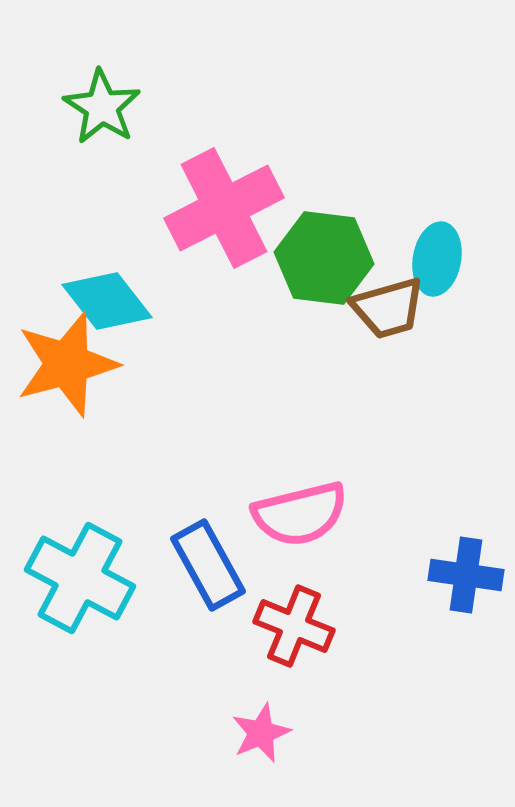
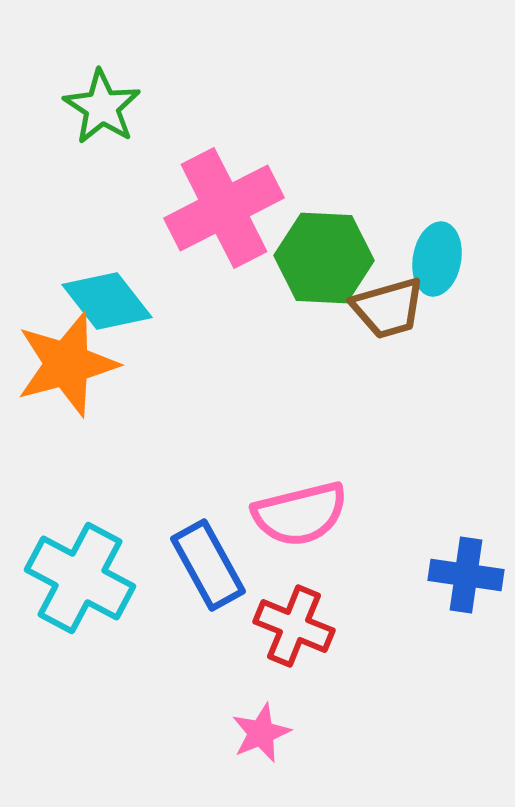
green hexagon: rotated 4 degrees counterclockwise
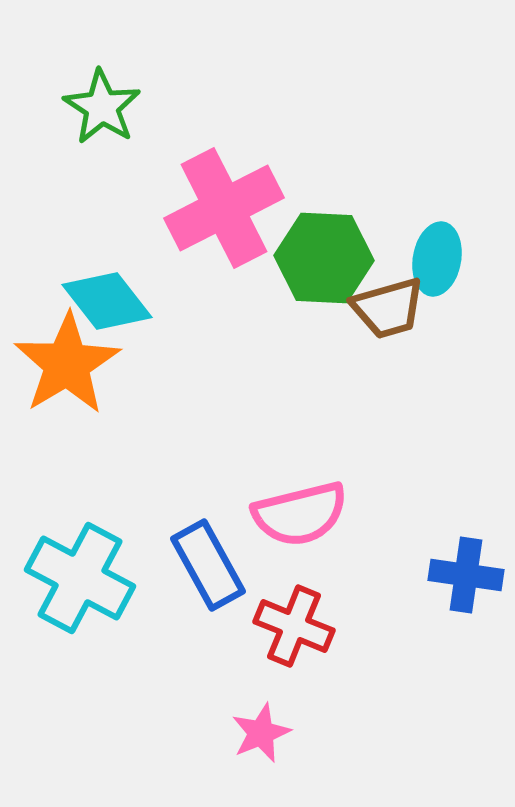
orange star: rotated 16 degrees counterclockwise
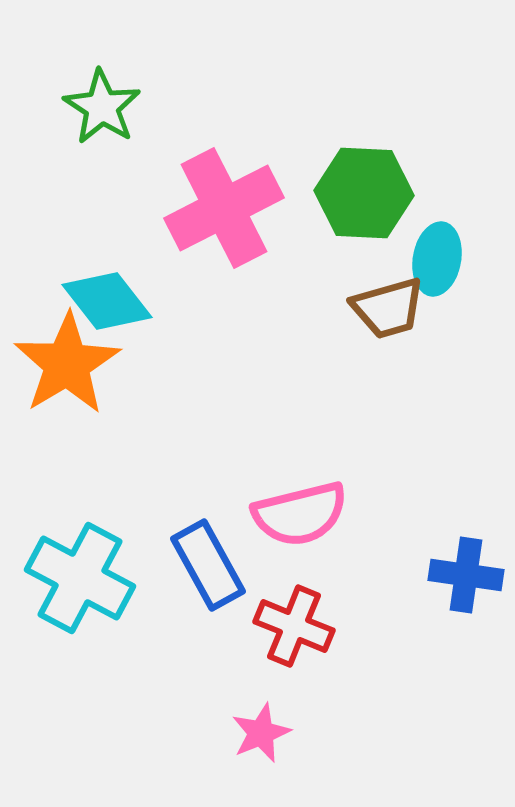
green hexagon: moved 40 px right, 65 px up
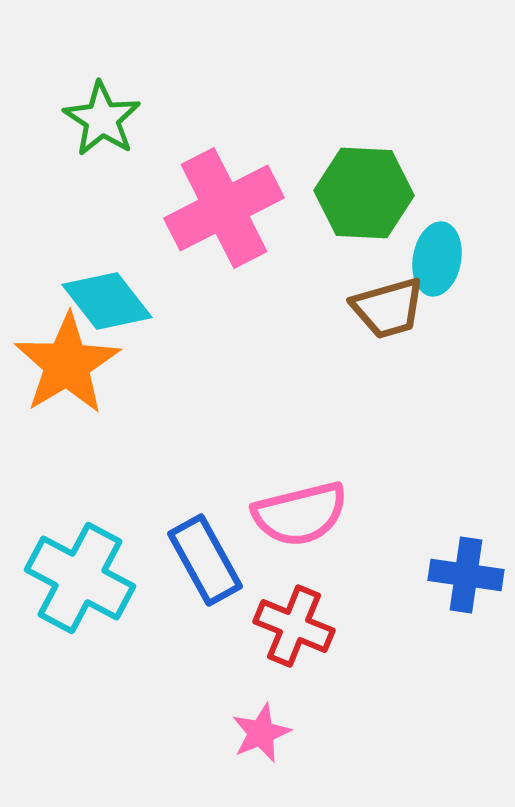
green star: moved 12 px down
blue rectangle: moved 3 px left, 5 px up
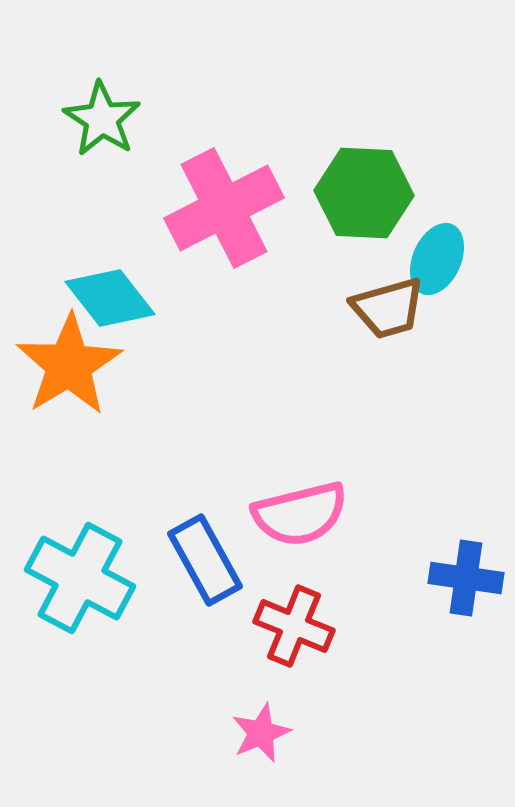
cyan ellipse: rotated 14 degrees clockwise
cyan diamond: moved 3 px right, 3 px up
orange star: moved 2 px right, 1 px down
blue cross: moved 3 px down
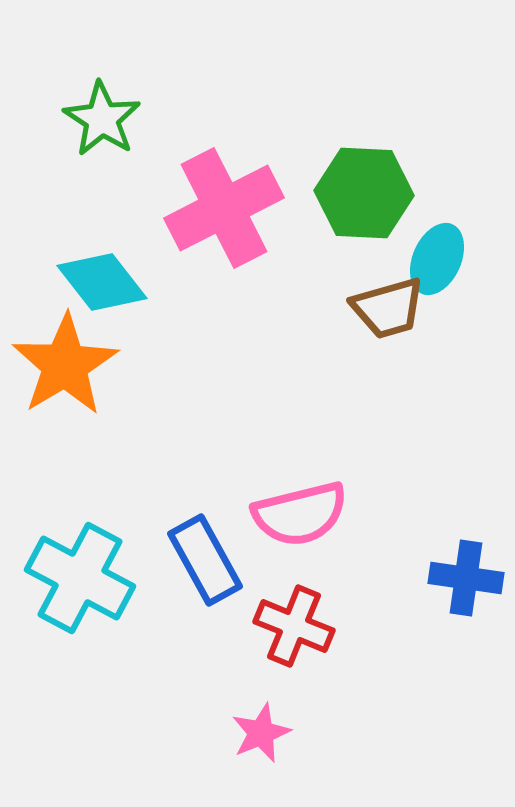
cyan diamond: moved 8 px left, 16 px up
orange star: moved 4 px left
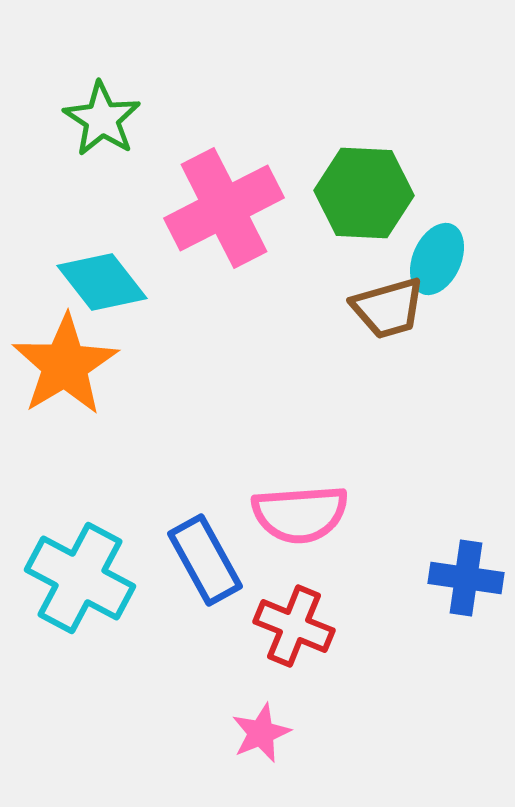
pink semicircle: rotated 10 degrees clockwise
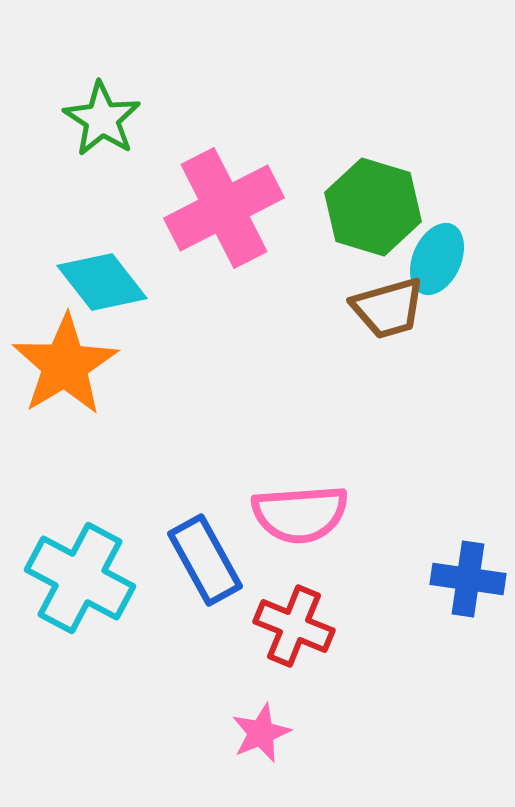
green hexagon: moved 9 px right, 14 px down; rotated 14 degrees clockwise
blue cross: moved 2 px right, 1 px down
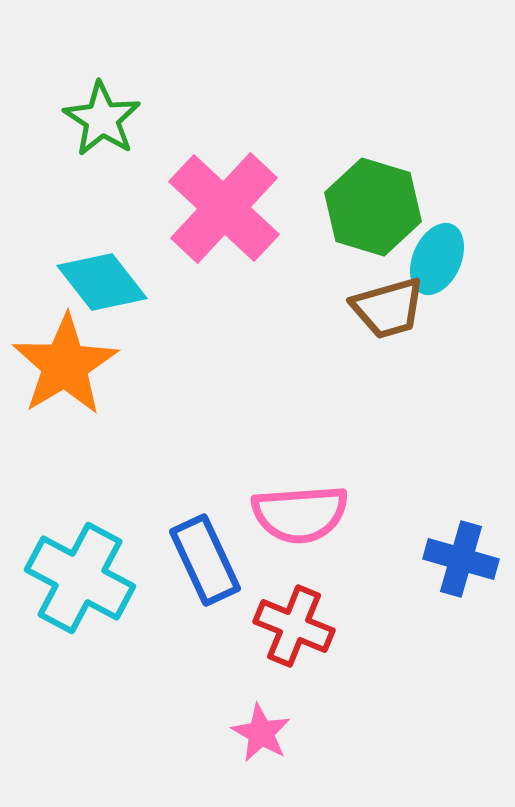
pink cross: rotated 20 degrees counterclockwise
blue rectangle: rotated 4 degrees clockwise
blue cross: moved 7 px left, 20 px up; rotated 8 degrees clockwise
pink star: rotated 20 degrees counterclockwise
